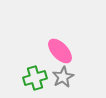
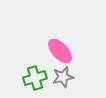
gray star: rotated 15 degrees clockwise
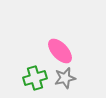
gray star: moved 2 px right, 1 px down
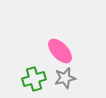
green cross: moved 1 px left, 1 px down
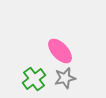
green cross: rotated 20 degrees counterclockwise
